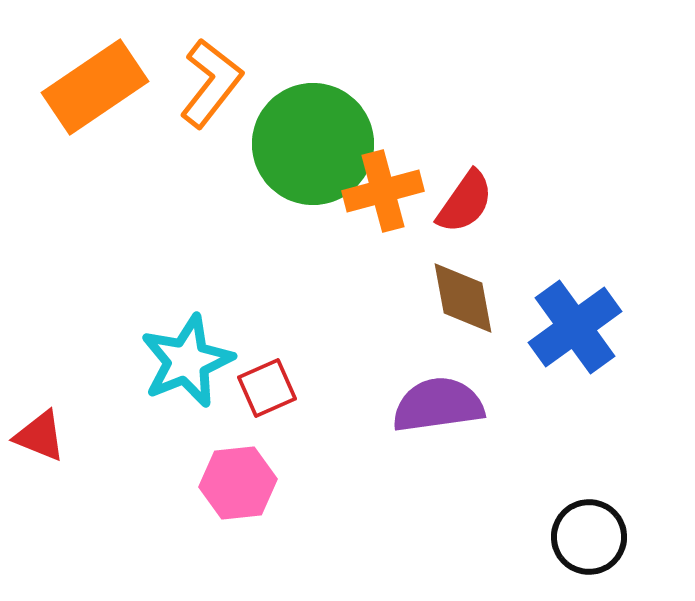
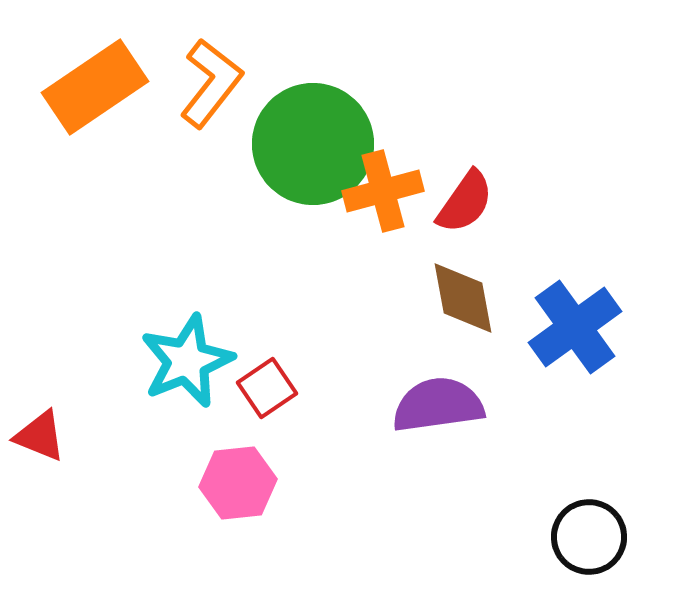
red square: rotated 10 degrees counterclockwise
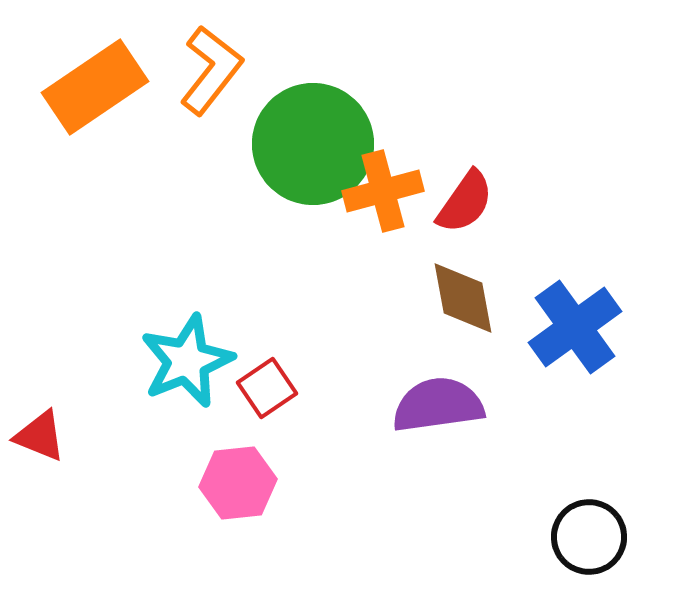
orange L-shape: moved 13 px up
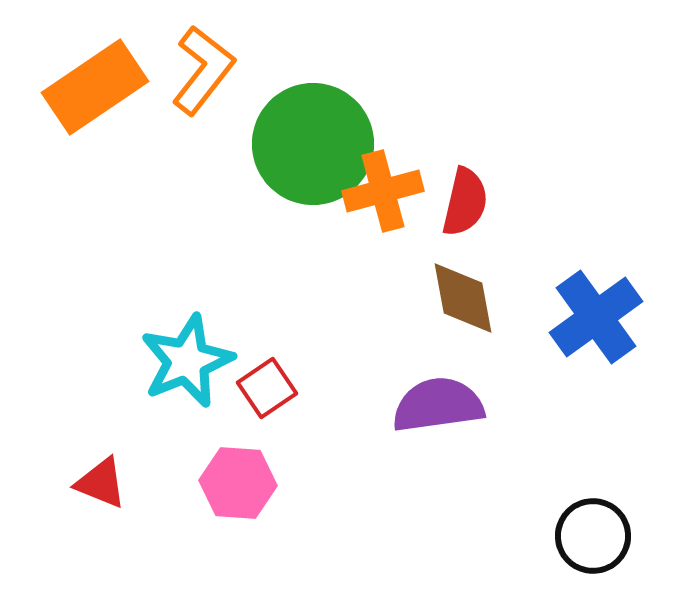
orange L-shape: moved 8 px left
red semicircle: rotated 22 degrees counterclockwise
blue cross: moved 21 px right, 10 px up
red triangle: moved 61 px right, 47 px down
pink hexagon: rotated 10 degrees clockwise
black circle: moved 4 px right, 1 px up
